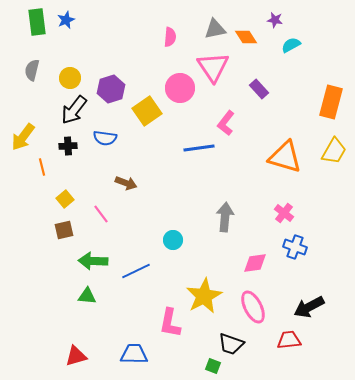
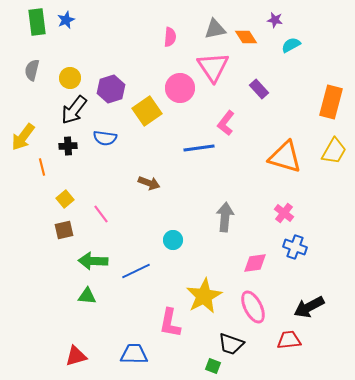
brown arrow at (126, 183): moved 23 px right
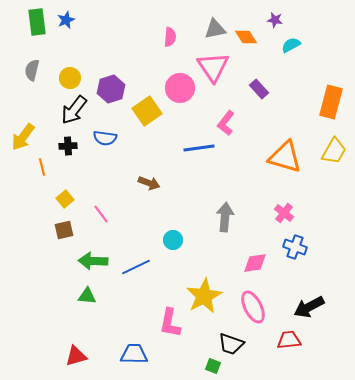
blue line at (136, 271): moved 4 px up
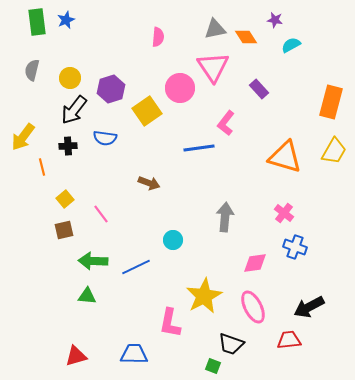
pink semicircle at (170, 37): moved 12 px left
